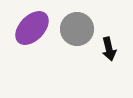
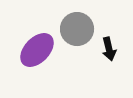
purple ellipse: moved 5 px right, 22 px down
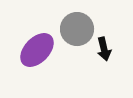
black arrow: moved 5 px left
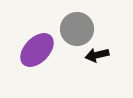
black arrow: moved 7 px left, 6 px down; rotated 90 degrees clockwise
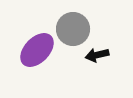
gray circle: moved 4 px left
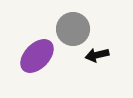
purple ellipse: moved 6 px down
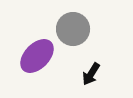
black arrow: moved 6 px left, 19 px down; rotated 45 degrees counterclockwise
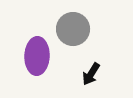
purple ellipse: rotated 42 degrees counterclockwise
